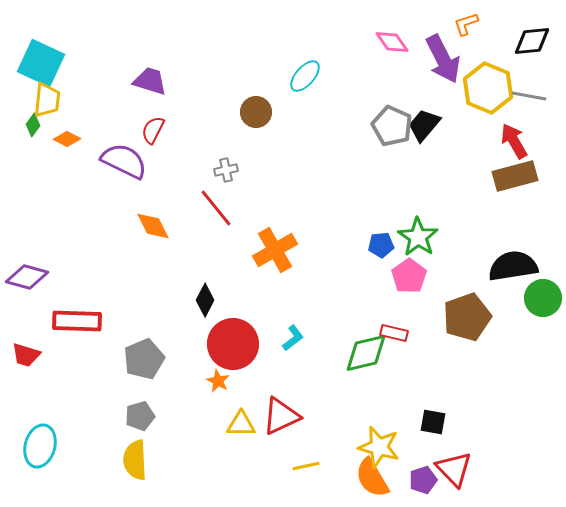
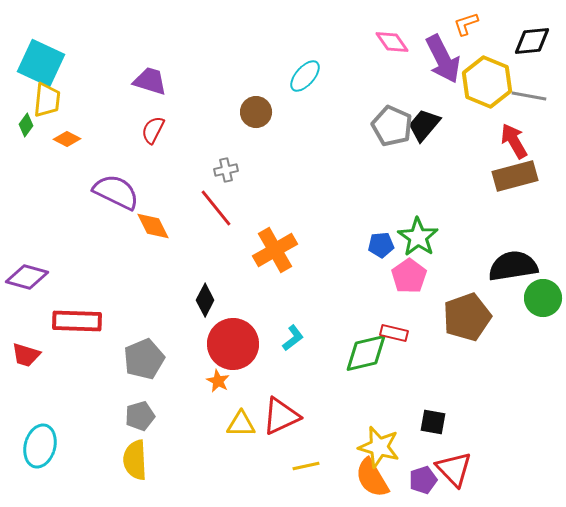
yellow hexagon at (488, 88): moved 1 px left, 6 px up
green diamond at (33, 125): moved 7 px left
purple semicircle at (124, 161): moved 8 px left, 31 px down
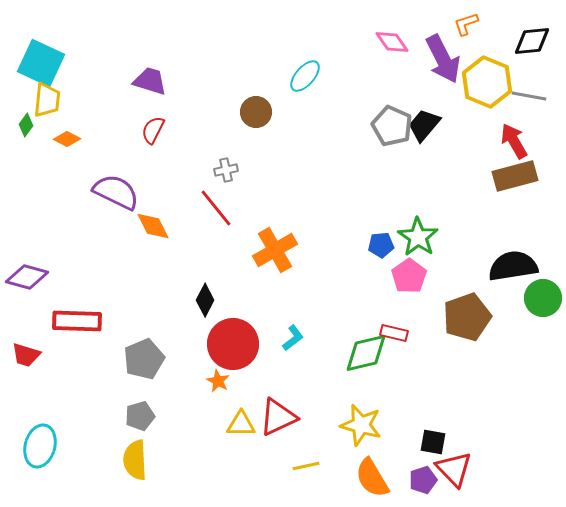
red triangle at (281, 416): moved 3 px left, 1 px down
black square at (433, 422): moved 20 px down
yellow star at (379, 447): moved 18 px left, 22 px up
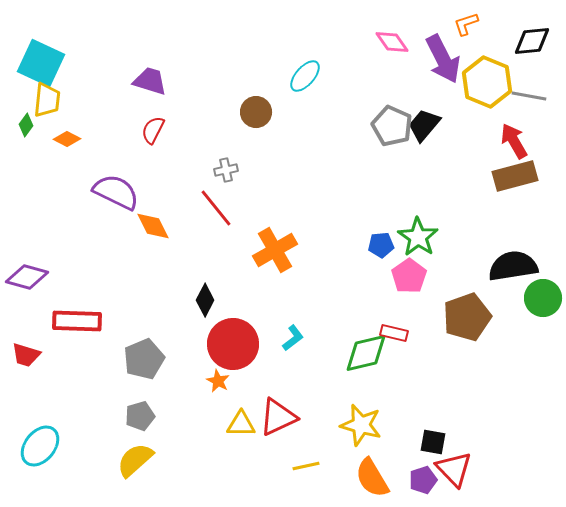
cyan ellipse at (40, 446): rotated 24 degrees clockwise
yellow semicircle at (135, 460): rotated 51 degrees clockwise
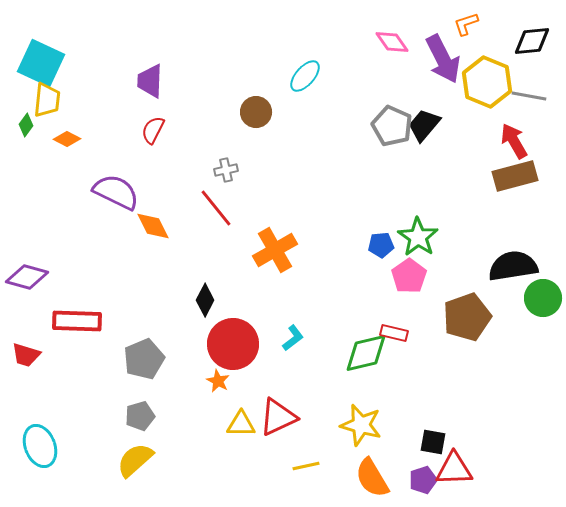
purple trapezoid at (150, 81): rotated 105 degrees counterclockwise
cyan ellipse at (40, 446): rotated 60 degrees counterclockwise
red triangle at (454, 469): rotated 48 degrees counterclockwise
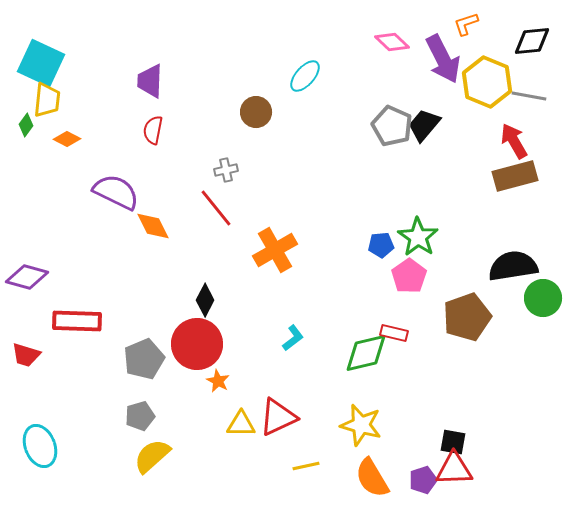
pink diamond at (392, 42): rotated 12 degrees counterclockwise
red semicircle at (153, 130): rotated 16 degrees counterclockwise
red circle at (233, 344): moved 36 px left
black square at (433, 442): moved 20 px right
yellow semicircle at (135, 460): moved 17 px right, 4 px up
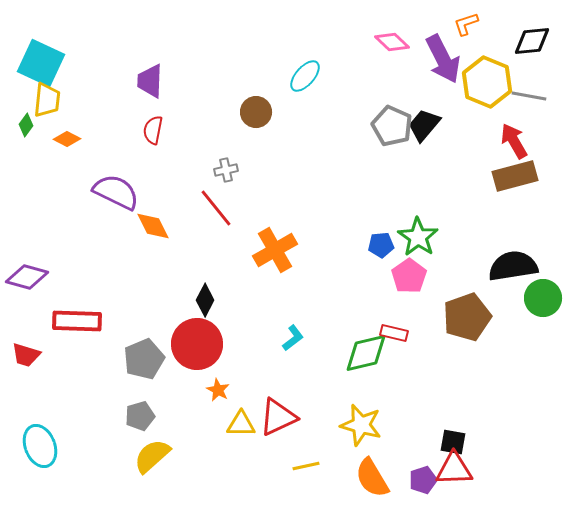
orange star at (218, 381): moved 9 px down
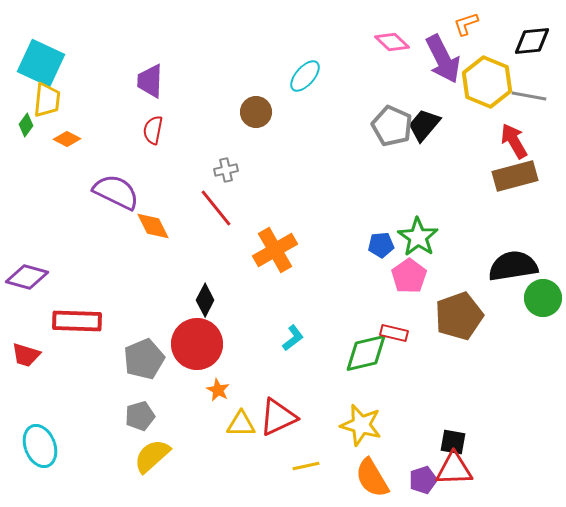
brown pentagon at (467, 317): moved 8 px left, 1 px up
